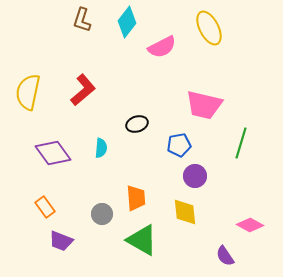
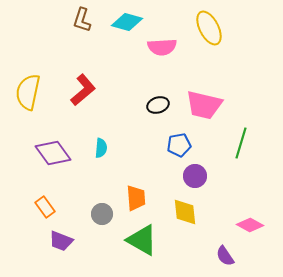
cyan diamond: rotated 68 degrees clockwise
pink semicircle: rotated 24 degrees clockwise
black ellipse: moved 21 px right, 19 px up
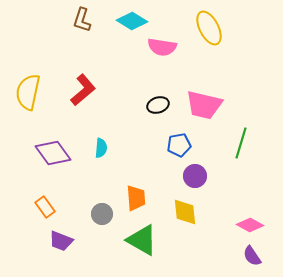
cyan diamond: moved 5 px right, 1 px up; rotated 16 degrees clockwise
pink semicircle: rotated 12 degrees clockwise
purple semicircle: moved 27 px right
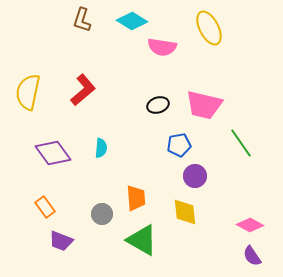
green line: rotated 52 degrees counterclockwise
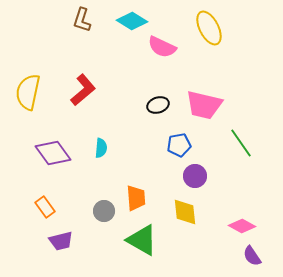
pink semicircle: rotated 16 degrees clockwise
gray circle: moved 2 px right, 3 px up
pink diamond: moved 8 px left, 1 px down
purple trapezoid: rotated 35 degrees counterclockwise
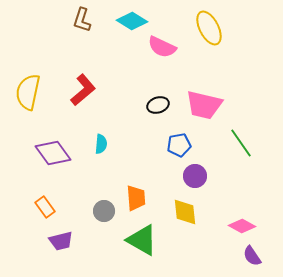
cyan semicircle: moved 4 px up
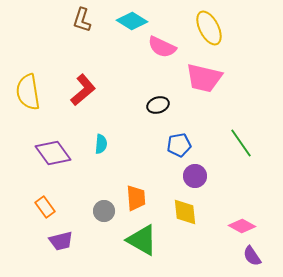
yellow semicircle: rotated 21 degrees counterclockwise
pink trapezoid: moved 27 px up
